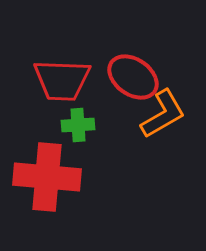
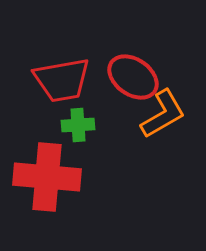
red trapezoid: rotated 12 degrees counterclockwise
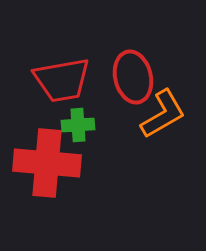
red ellipse: rotated 42 degrees clockwise
red cross: moved 14 px up
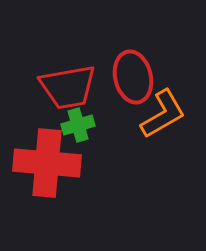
red trapezoid: moved 6 px right, 7 px down
green cross: rotated 12 degrees counterclockwise
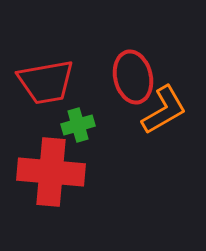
red trapezoid: moved 22 px left, 5 px up
orange L-shape: moved 1 px right, 4 px up
red cross: moved 4 px right, 9 px down
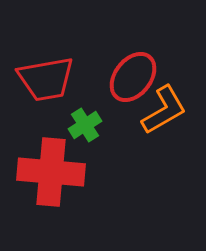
red ellipse: rotated 51 degrees clockwise
red trapezoid: moved 3 px up
green cross: moved 7 px right; rotated 16 degrees counterclockwise
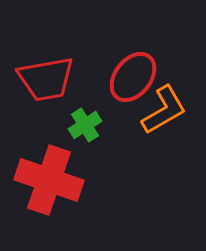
red cross: moved 2 px left, 8 px down; rotated 14 degrees clockwise
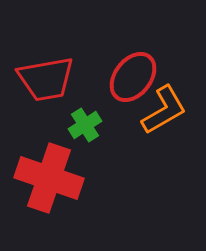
red cross: moved 2 px up
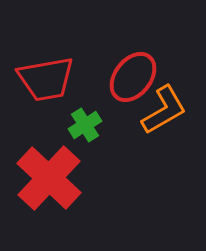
red cross: rotated 24 degrees clockwise
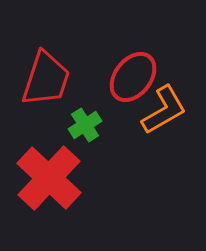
red trapezoid: rotated 62 degrees counterclockwise
